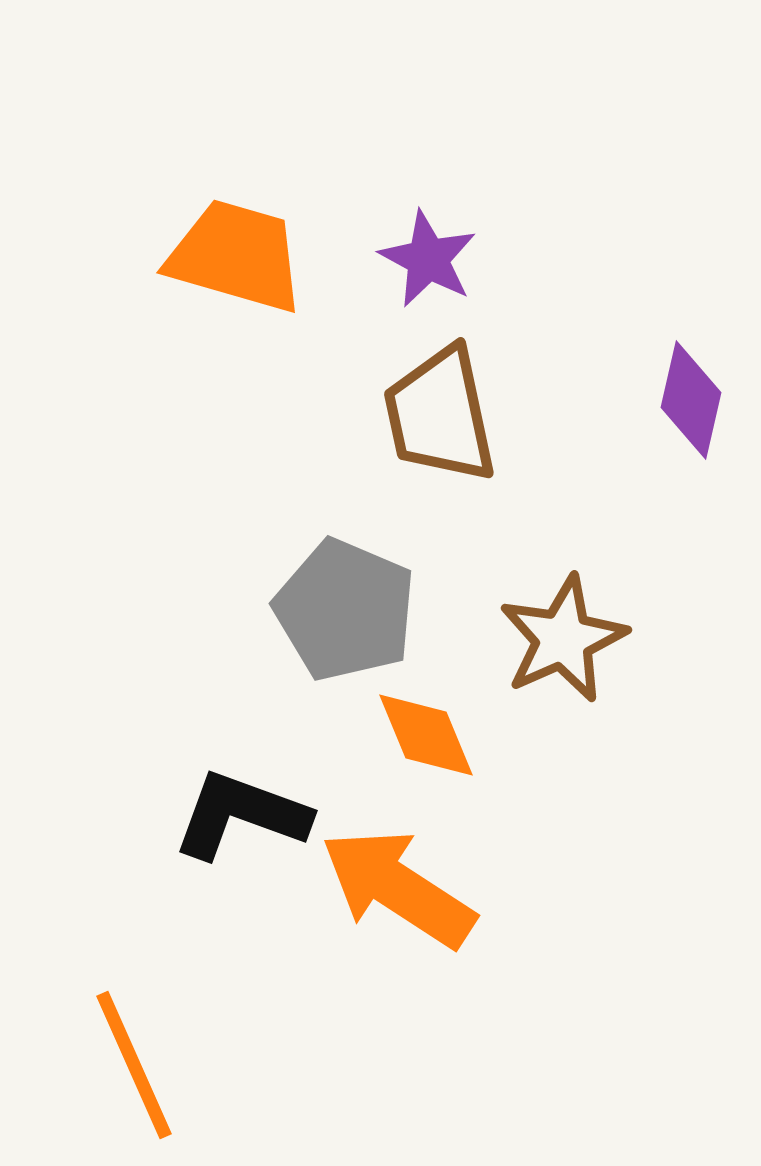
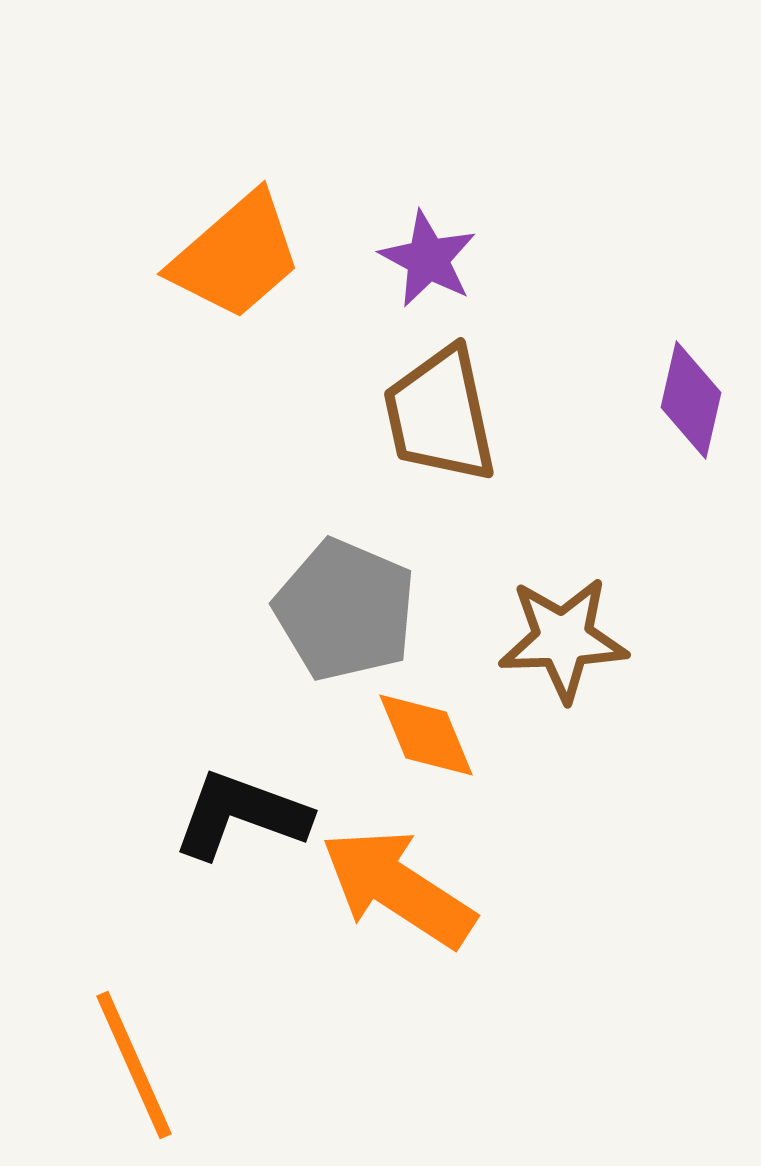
orange trapezoid: rotated 123 degrees clockwise
brown star: rotated 22 degrees clockwise
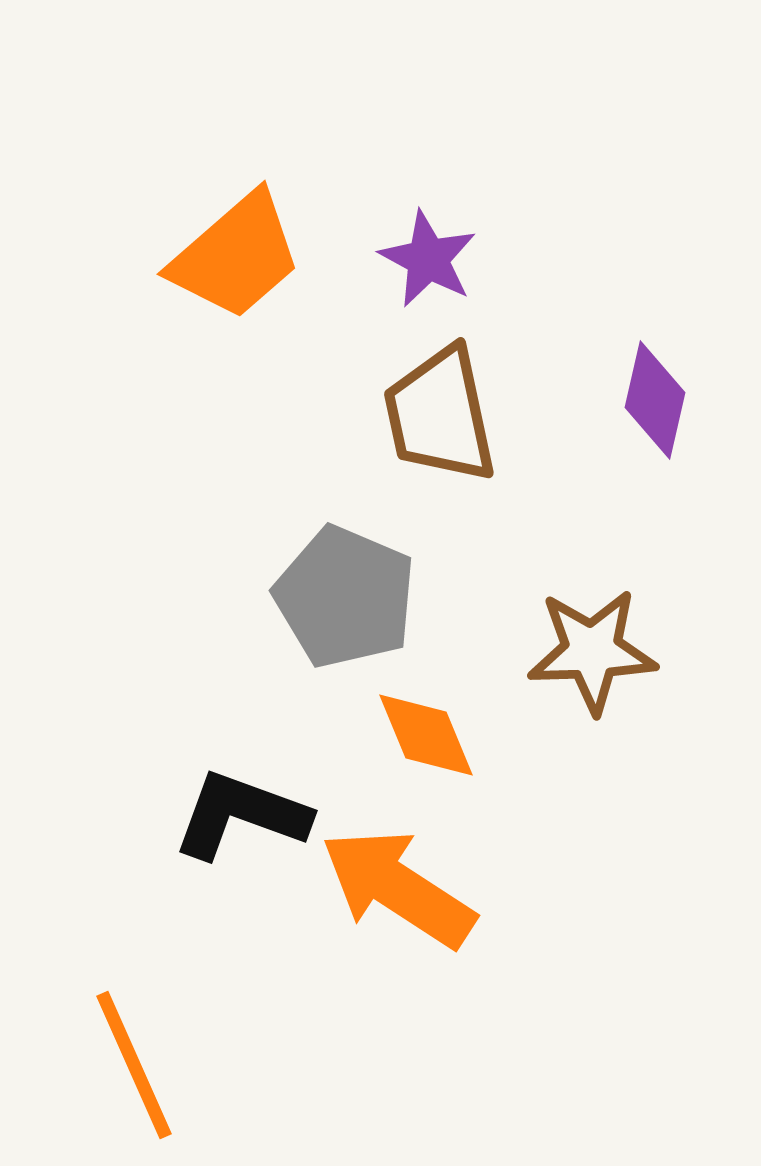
purple diamond: moved 36 px left
gray pentagon: moved 13 px up
brown star: moved 29 px right, 12 px down
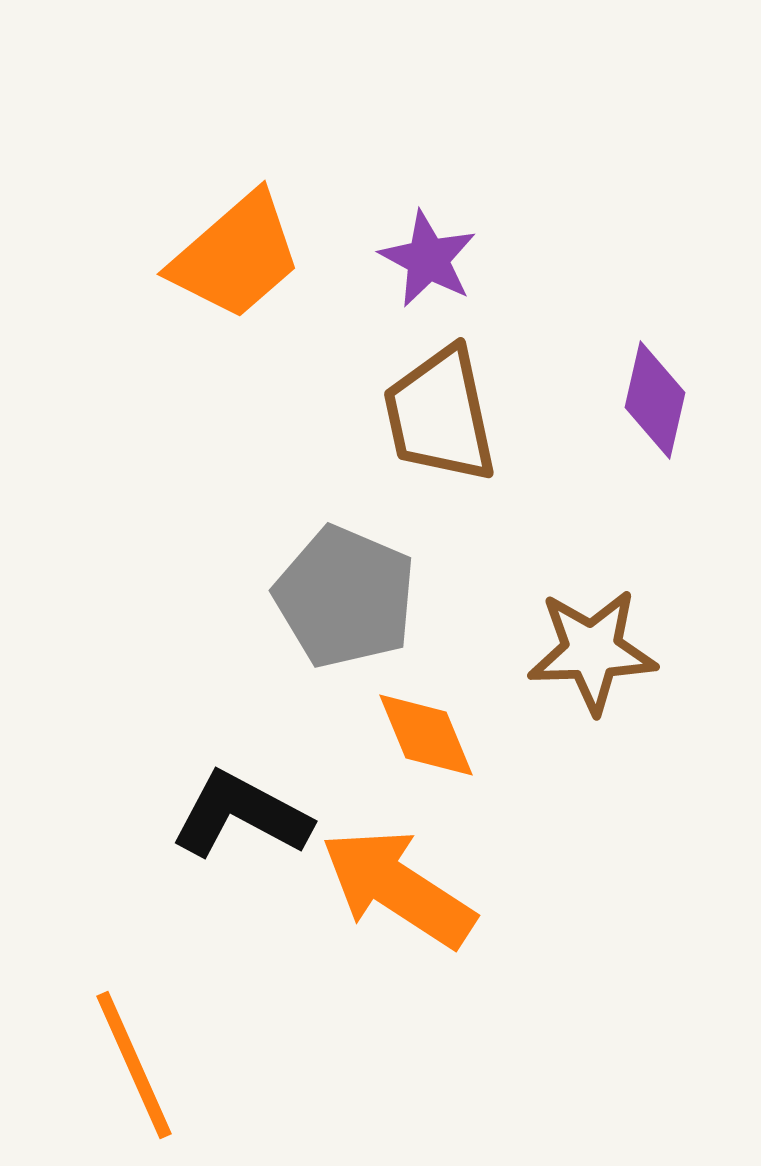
black L-shape: rotated 8 degrees clockwise
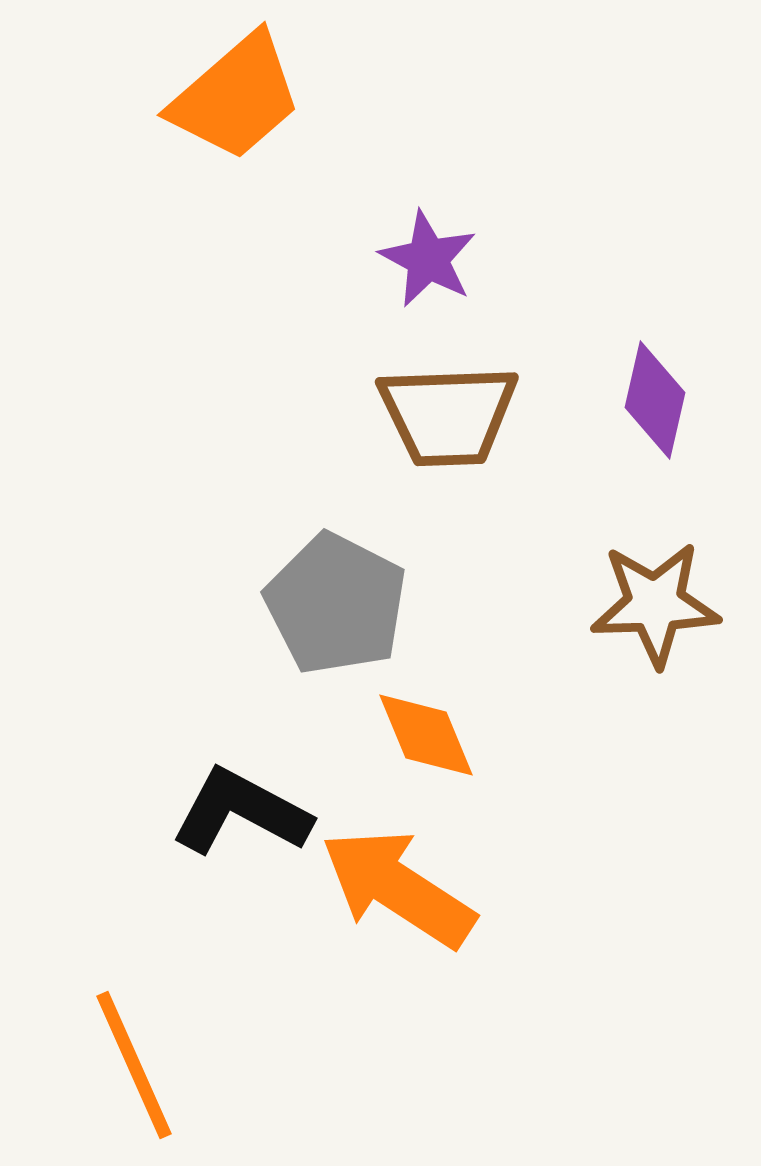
orange trapezoid: moved 159 px up
brown trapezoid: moved 8 px right; rotated 80 degrees counterclockwise
gray pentagon: moved 9 px left, 7 px down; rotated 4 degrees clockwise
brown star: moved 63 px right, 47 px up
black L-shape: moved 3 px up
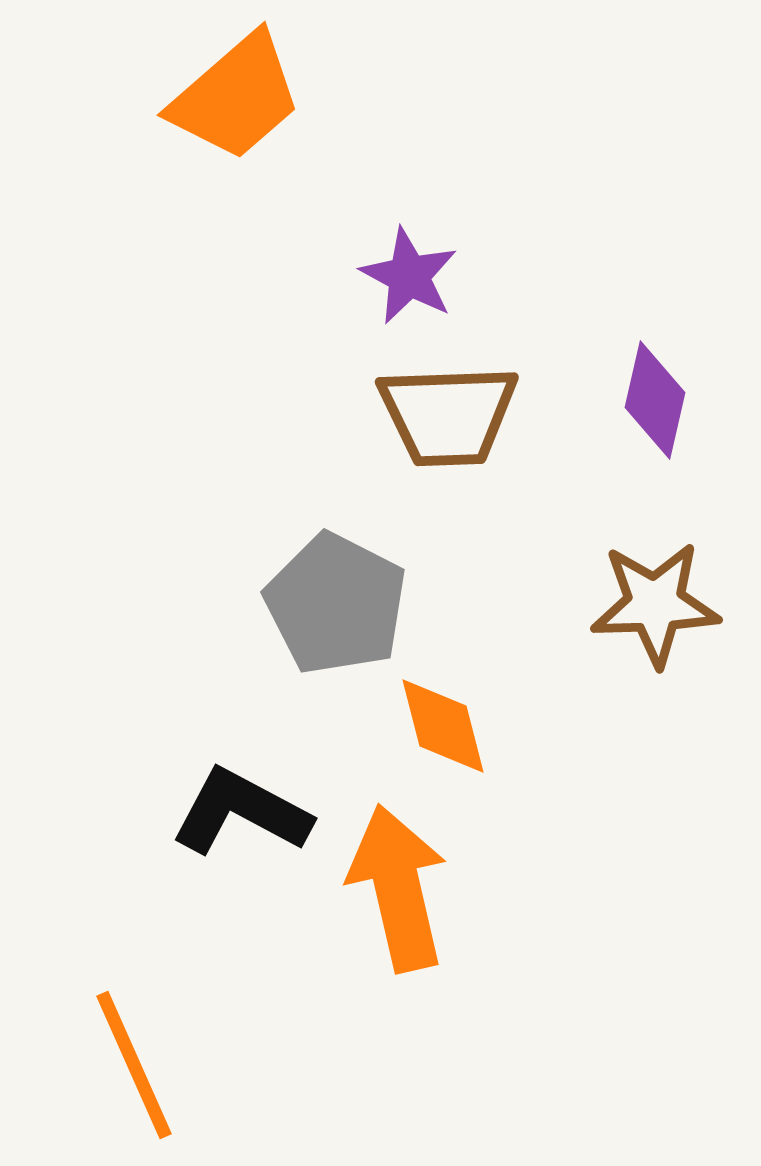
purple star: moved 19 px left, 17 px down
orange diamond: moved 17 px right, 9 px up; rotated 8 degrees clockwise
orange arrow: rotated 44 degrees clockwise
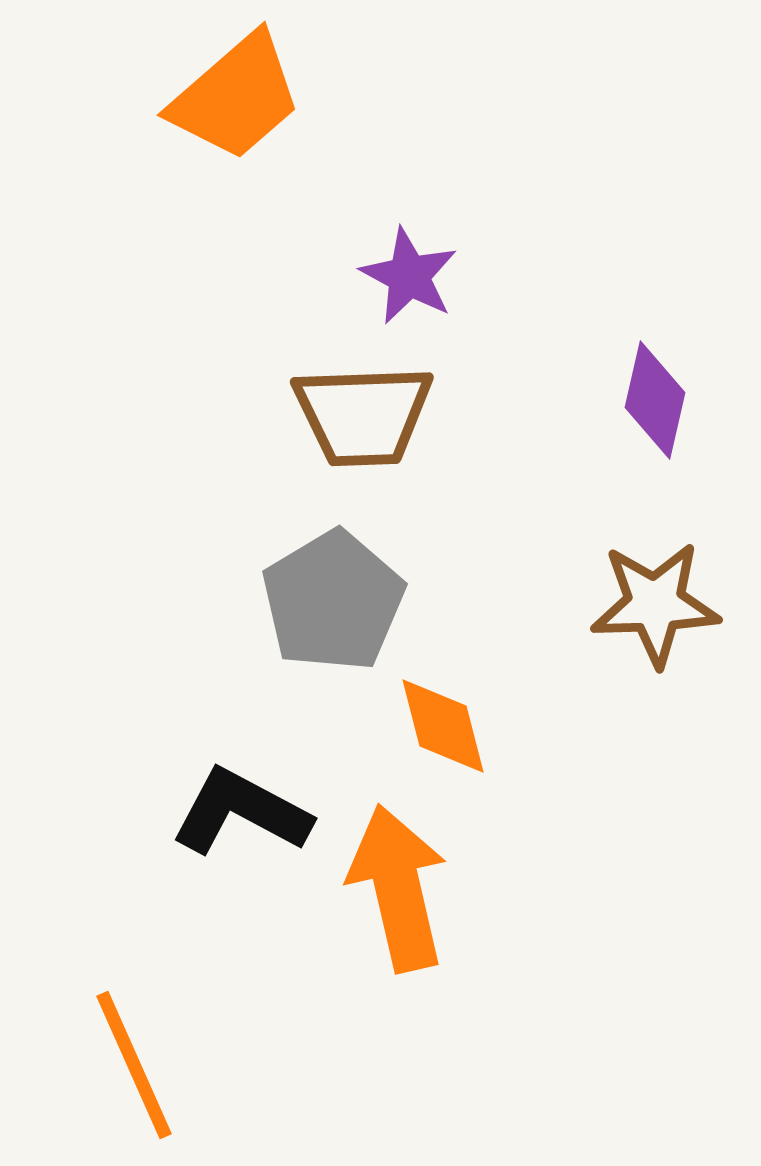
brown trapezoid: moved 85 px left
gray pentagon: moved 3 px left, 3 px up; rotated 14 degrees clockwise
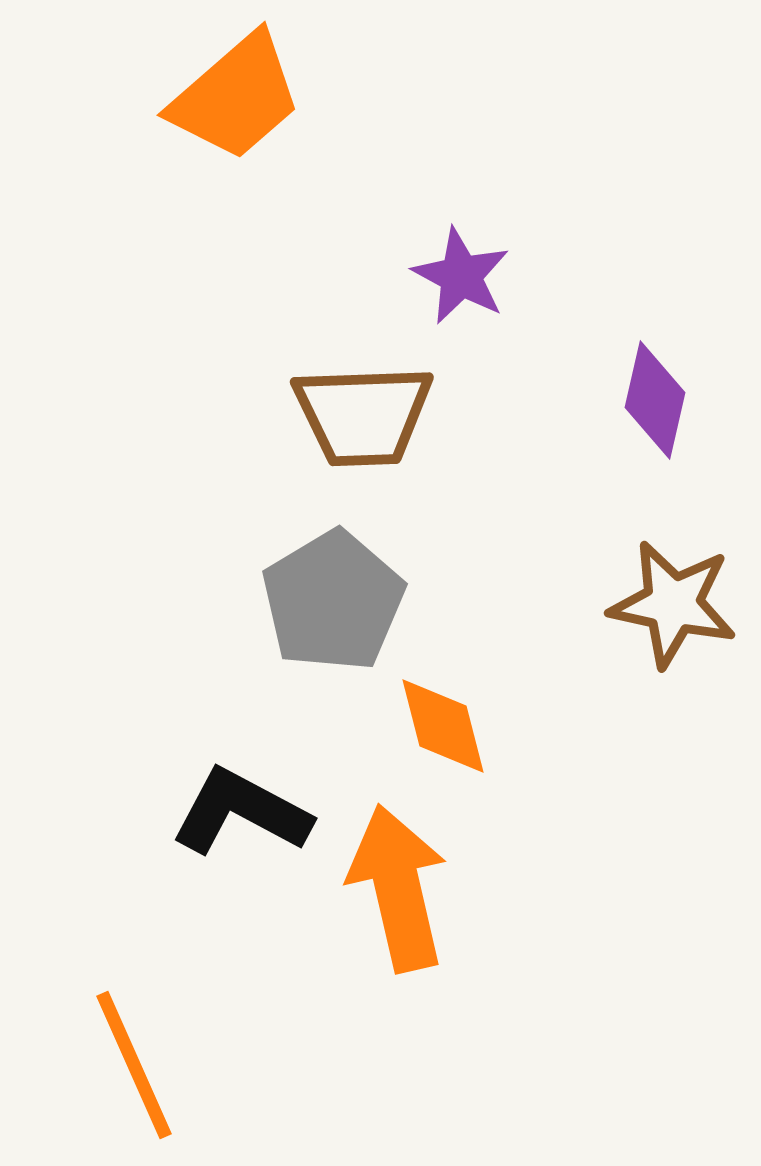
purple star: moved 52 px right
brown star: moved 18 px right; rotated 14 degrees clockwise
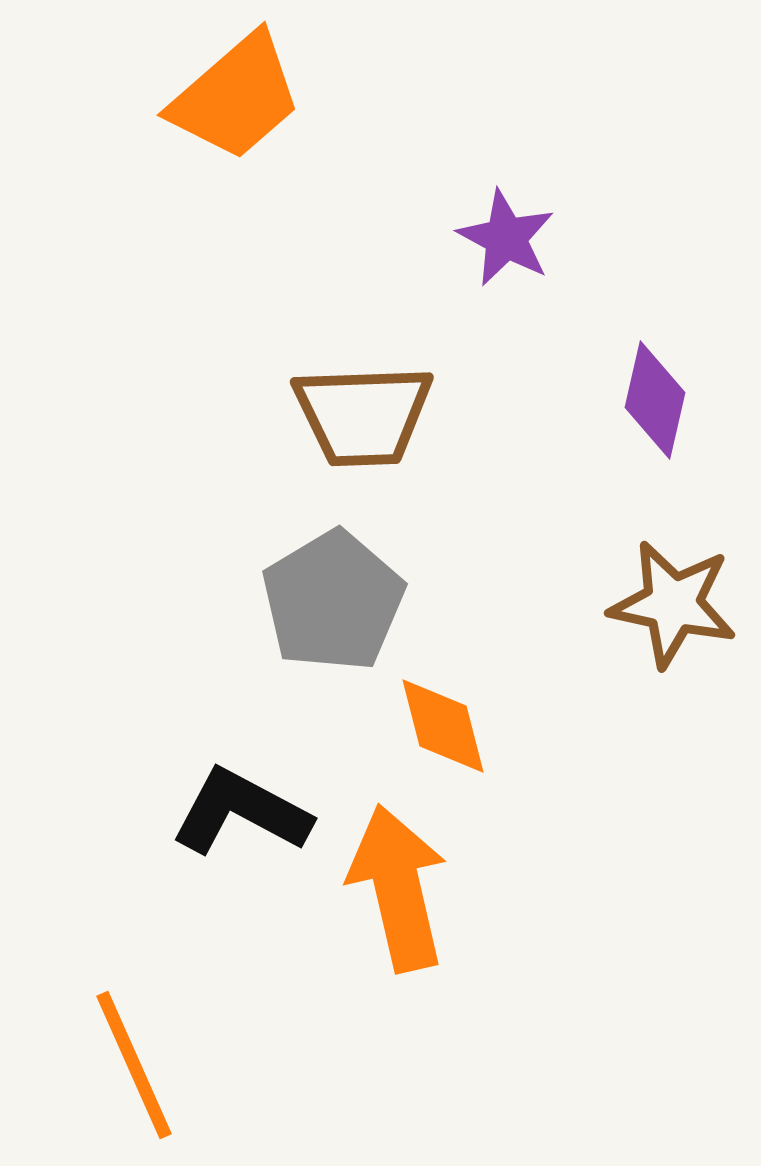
purple star: moved 45 px right, 38 px up
